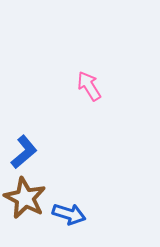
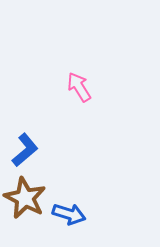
pink arrow: moved 10 px left, 1 px down
blue L-shape: moved 1 px right, 2 px up
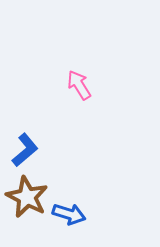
pink arrow: moved 2 px up
brown star: moved 2 px right, 1 px up
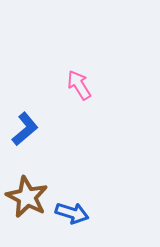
blue L-shape: moved 21 px up
blue arrow: moved 3 px right, 1 px up
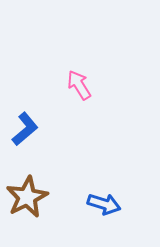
brown star: rotated 18 degrees clockwise
blue arrow: moved 32 px right, 9 px up
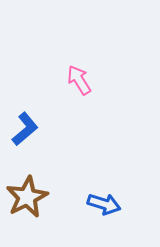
pink arrow: moved 5 px up
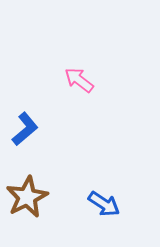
pink arrow: rotated 20 degrees counterclockwise
blue arrow: rotated 16 degrees clockwise
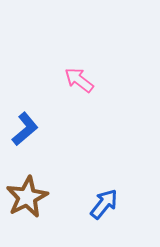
blue arrow: rotated 84 degrees counterclockwise
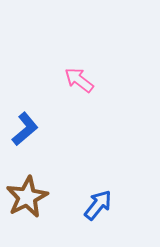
blue arrow: moved 6 px left, 1 px down
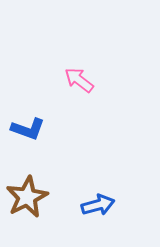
blue L-shape: moved 3 px right; rotated 60 degrees clockwise
blue arrow: rotated 36 degrees clockwise
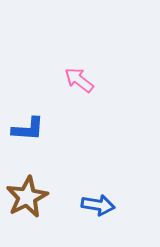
blue L-shape: rotated 16 degrees counterclockwise
blue arrow: rotated 24 degrees clockwise
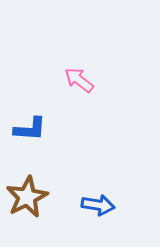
blue L-shape: moved 2 px right
